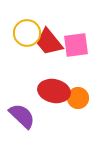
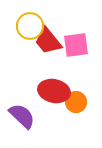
yellow circle: moved 3 px right, 7 px up
red trapezoid: moved 1 px left, 1 px up
orange circle: moved 2 px left, 4 px down
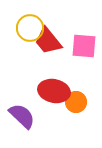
yellow circle: moved 2 px down
pink square: moved 8 px right, 1 px down; rotated 12 degrees clockwise
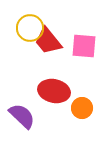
orange circle: moved 6 px right, 6 px down
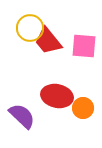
red ellipse: moved 3 px right, 5 px down
orange circle: moved 1 px right
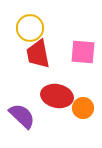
red trapezoid: moved 10 px left, 13 px down; rotated 28 degrees clockwise
pink square: moved 1 px left, 6 px down
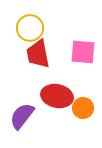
purple semicircle: rotated 96 degrees counterclockwise
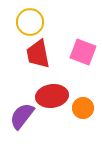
yellow circle: moved 6 px up
pink square: rotated 16 degrees clockwise
red ellipse: moved 5 px left; rotated 20 degrees counterclockwise
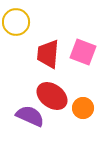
yellow circle: moved 14 px left
red trapezoid: moved 10 px right; rotated 16 degrees clockwise
red ellipse: rotated 44 degrees clockwise
purple semicircle: moved 8 px right; rotated 76 degrees clockwise
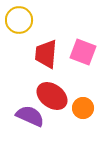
yellow circle: moved 3 px right, 2 px up
red trapezoid: moved 2 px left
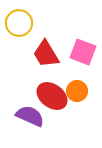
yellow circle: moved 3 px down
red trapezoid: rotated 36 degrees counterclockwise
orange circle: moved 6 px left, 17 px up
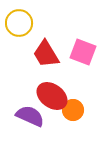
orange circle: moved 4 px left, 19 px down
